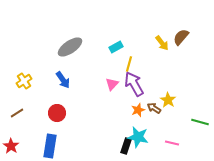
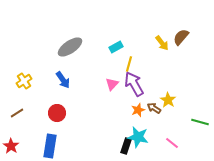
pink line: rotated 24 degrees clockwise
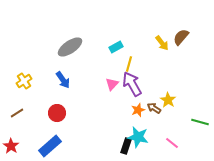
purple arrow: moved 2 px left
blue rectangle: rotated 40 degrees clockwise
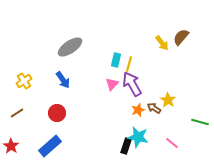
cyan rectangle: moved 13 px down; rotated 48 degrees counterclockwise
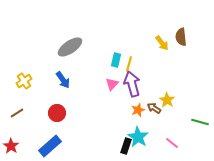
brown semicircle: rotated 48 degrees counterclockwise
purple arrow: rotated 15 degrees clockwise
yellow star: moved 1 px left
cyan star: rotated 20 degrees clockwise
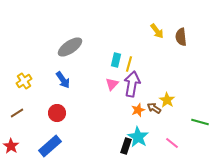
yellow arrow: moved 5 px left, 12 px up
purple arrow: rotated 25 degrees clockwise
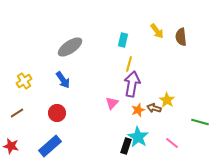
cyan rectangle: moved 7 px right, 20 px up
pink triangle: moved 19 px down
brown arrow: rotated 16 degrees counterclockwise
red star: rotated 21 degrees counterclockwise
